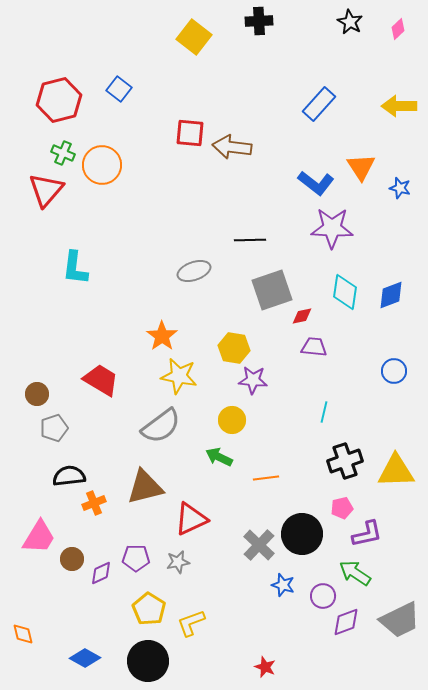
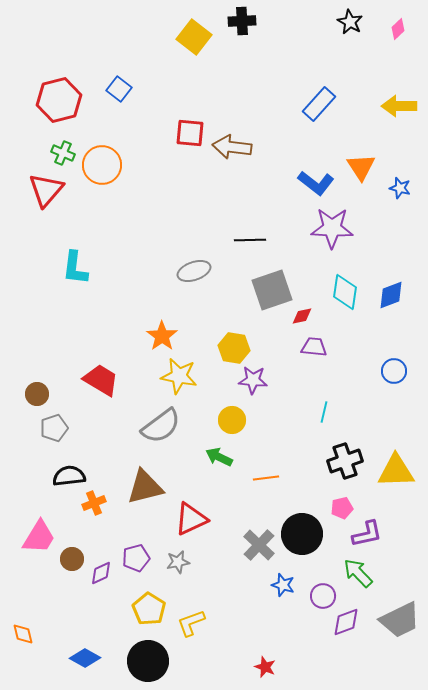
black cross at (259, 21): moved 17 px left
purple pentagon at (136, 558): rotated 16 degrees counterclockwise
green arrow at (355, 573): moved 3 px right; rotated 12 degrees clockwise
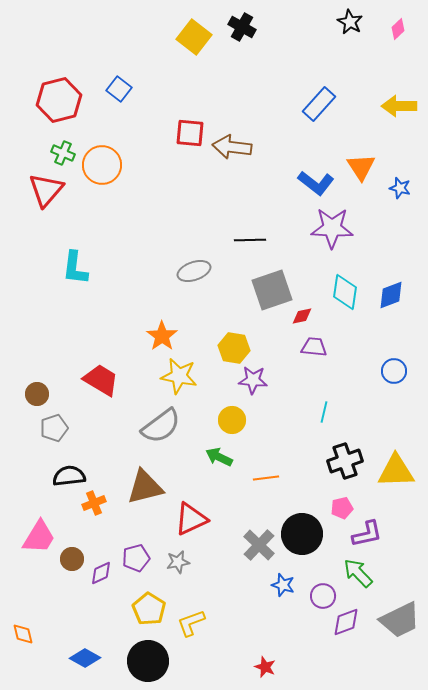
black cross at (242, 21): moved 6 px down; rotated 32 degrees clockwise
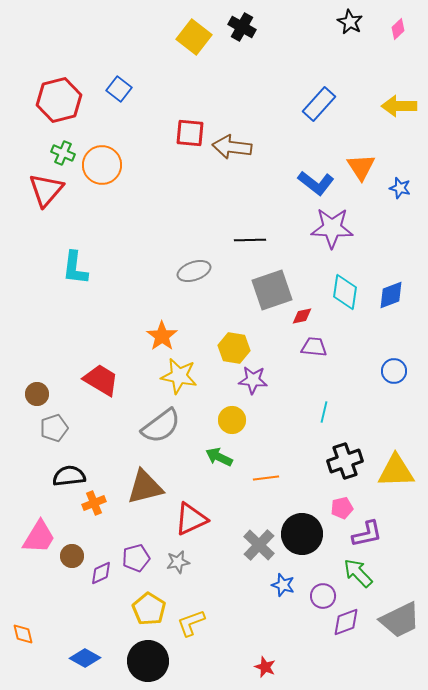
brown circle at (72, 559): moved 3 px up
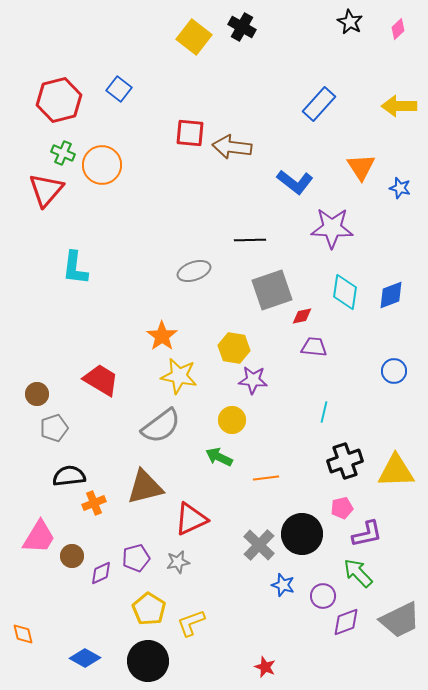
blue L-shape at (316, 183): moved 21 px left, 1 px up
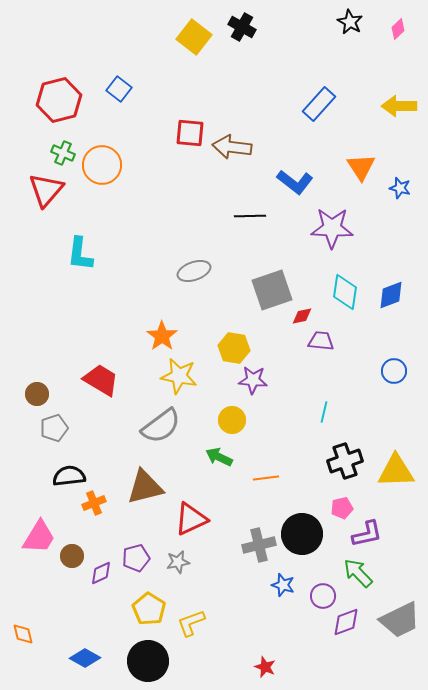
black line at (250, 240): moved 24 px up
cyan L-shape at (75, 268): moved 5 px right, 14 px up
purple trapezoid at (314, 347): moved 7 px right, 6 px up
gray cross at (259, 545): rotated 32 degrees clockwise
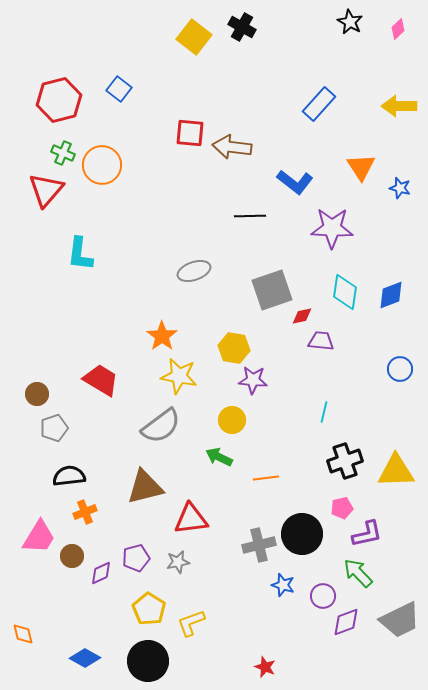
blue circle at (394, 371): moved 6 px right, 2 px up
orange cross at (94, 503): moved 9 px left, 9 px down
red triangle at (191, 519): rotated 18 degrees clockwise
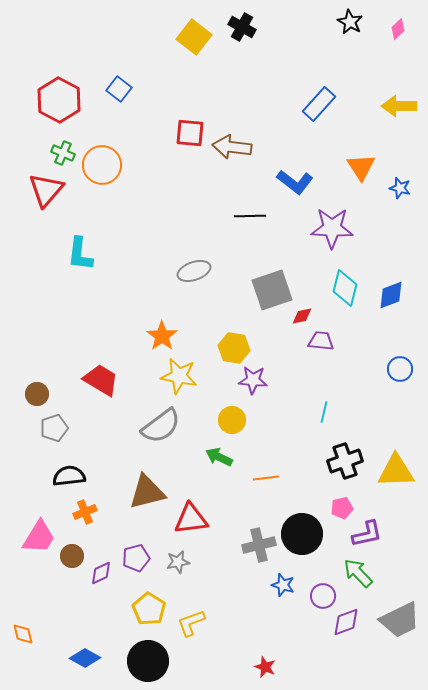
red hexagon at (59, 100): rotated 18 degrees counterclockwise
cyan diamond at (345, 292): moved 4 px up; rotated 6 degrees clockwise
brown triangle at (145, 487): moved 2 px right, 5 px down
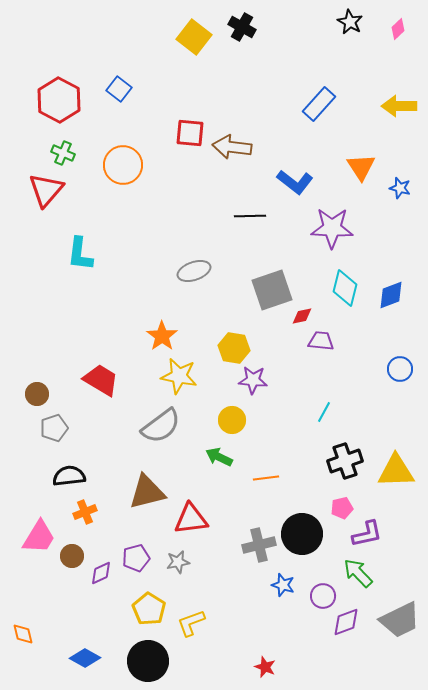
orange circle at (102, 165): moved 21 px right
cyan line at (324, 412): rotated 15 degrees clockwise
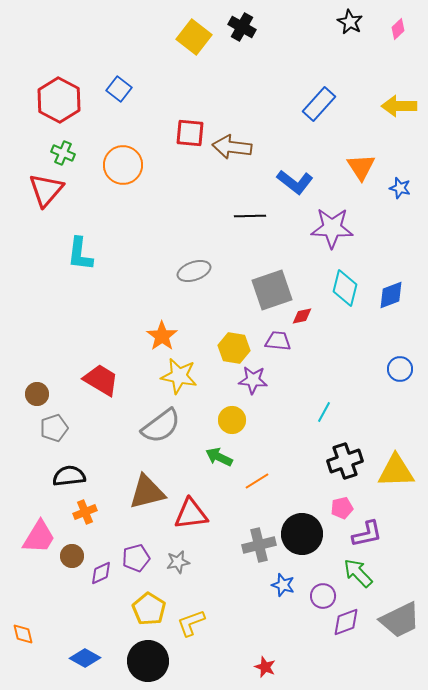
purple trapezoid at (321, 341): moved 43 px left
orange line at (266, 478): moved 9 px left, 3 px down; rotated 25 degrees counterclockwise
red triangle at (191, 519): moved 5 px up
